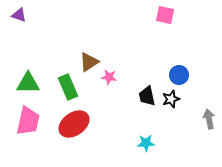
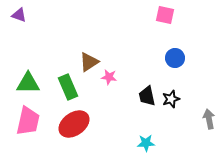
blue circle: moved 4 px left, 17 px up
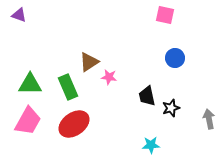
green triangle: moved 2 px right, 1 px down
black star: moved 9 px down
pink trapezoid: rotated 16 degrees clockwise
cyan star: moved 5 px right, 2 px down
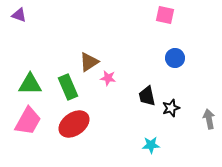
pink star: moved 1 px left, 1 px down
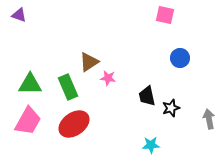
blue circle: moved 5 px right
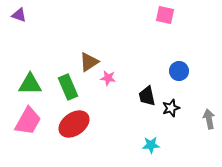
blue circle: moved 1 px left, 13 px down
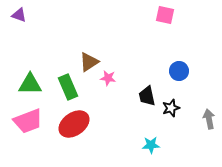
pink trapezoid: rotated 40 degrees clockwise
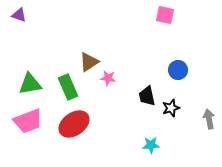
blue circle: moved 1 px left, 1 px up
green triangle: rotated 10 degrees counterclockwise
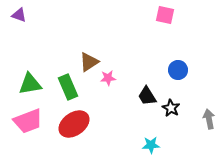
pink star: rotated 14 degrees counterclockwise
black trapezoid: rotated 20 degrees counterclockwise
black star: rotated 24 degrees counterclockwise
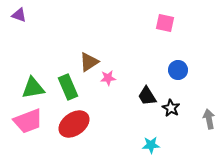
pink square: moved 8 px down
green triangle: moved 3 px right, 4 px down
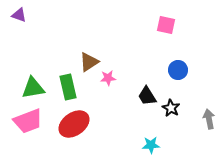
pink square: moved 1 px right, 2 px down
green rectangle: rotated 10 degrees clockwise
